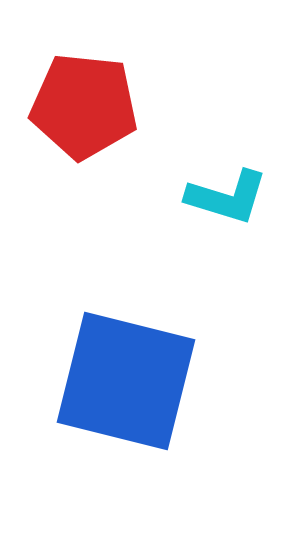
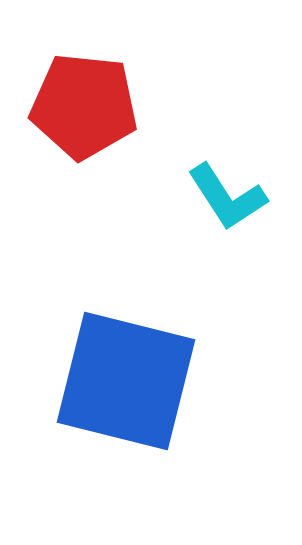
cyan L-shape: rotated 40 degrees clockwise
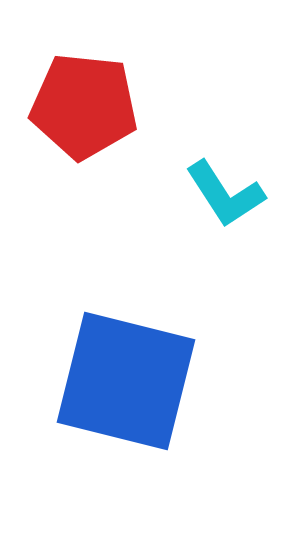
cyan L-shape: moved 2 px left, 3 px up
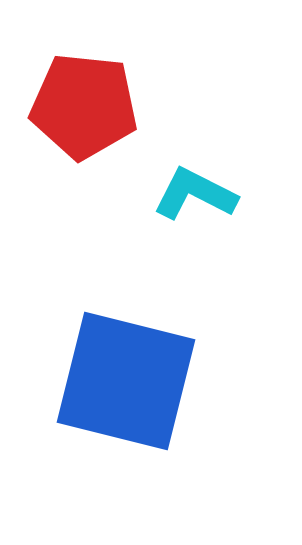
cyan L-shape: moved 30 px left; rotated 150 degrees clockwise
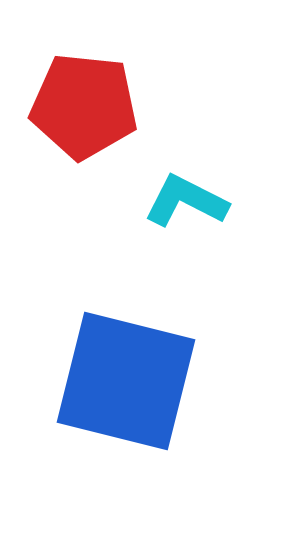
cyan L-shape: moved 9 px left, 7 px down
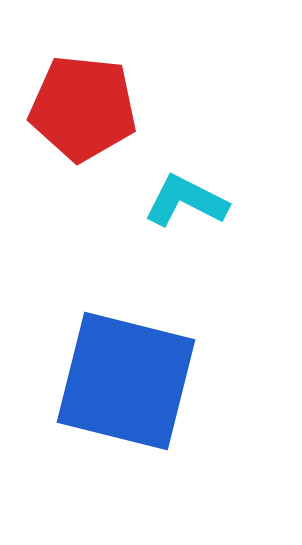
red pentagon: moved 1 px left, 2 px down
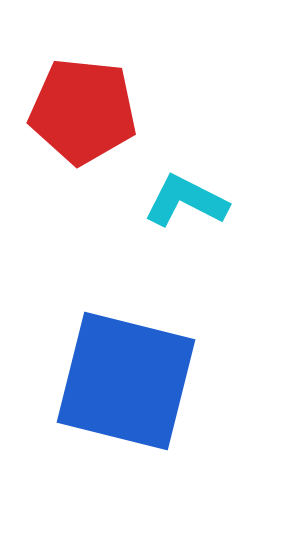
red pentagon: moved 3 px down
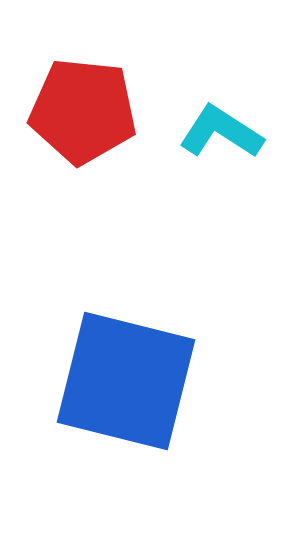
cyan L-shape: moved 35 px right, 69 px up; rotated 6 degrees clockwise
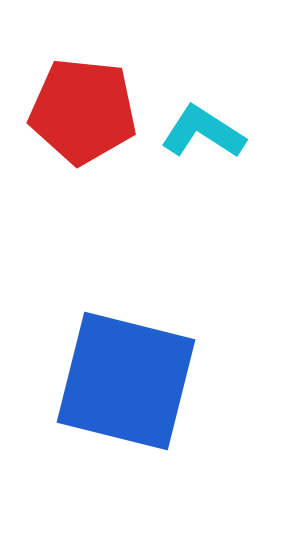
cyan L-shape: moved 18 px left
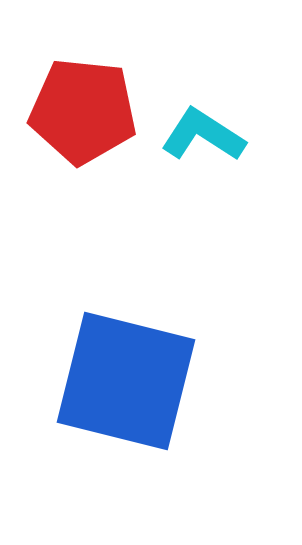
cyan L-shape: moved 3 px down
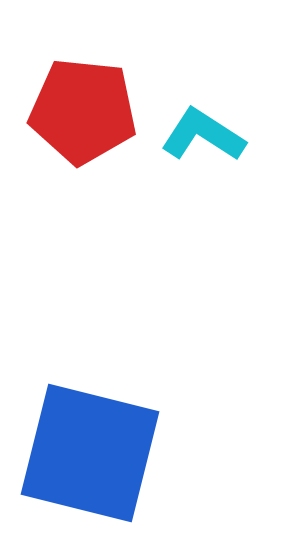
blue square: moved 36 px left, 72 px down
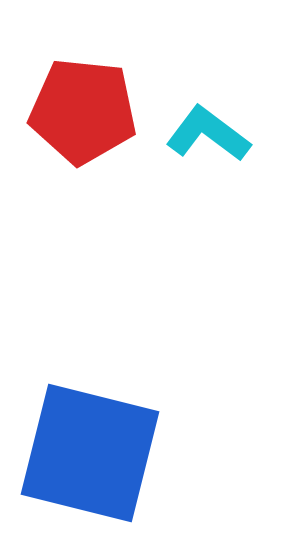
cyan L-shape: moved 5 px right, 1 px up; rotated 4 degrees clockwise
